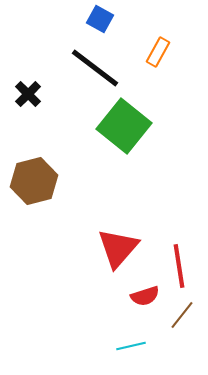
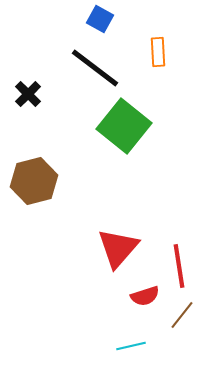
orange rectangle: rotated 32 degrees counterclockwise
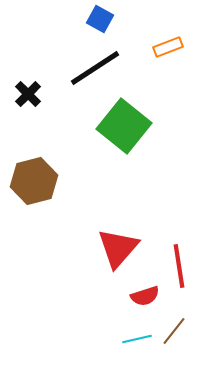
orange rectangle: moved 10 px right, 5 px up; rotated 72 degrees clockwise
black line: rotated 70 degrees counterclockwise
brown line: moved 8 px left, 16 px down
cyan line: moved 6 px right, 7 px up
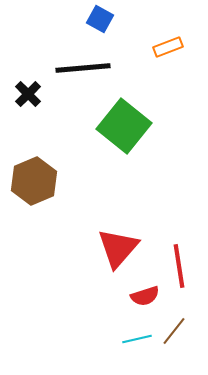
black line: moved 12 px left; rotated 28 degrees clockwise
brown hexagon: rotated 9 degrees counterclockwise
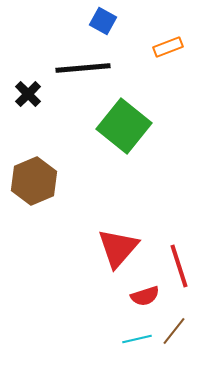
blue square: moved 3 px right, 2 px down
red line: rotated 9 degrees counterclockwise
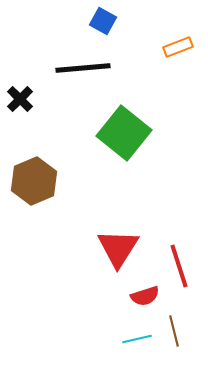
orange rectangle: moved 10 px right
black cross: moved 8 px left, 5 px down
green square: moved 7 px down
red triangle: rotated 9 degrees counterclockwise
brown line: rotated 52 degrees counterclockwise
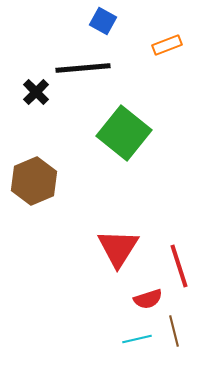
orange rectangle: moved 11 px left, 2 px up
black cross: moved 16 px right, 7 px up
red semicircle: moved 3 px right, 3 px down
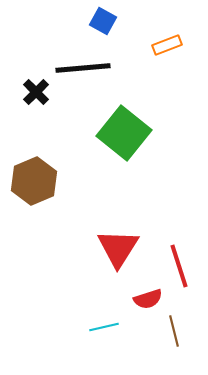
cyan line: moved 33 px left, 12 px up
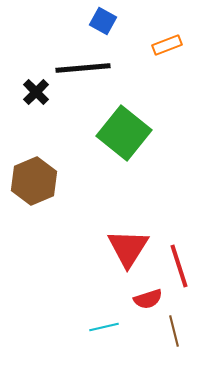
red triangle: moved 10 px right
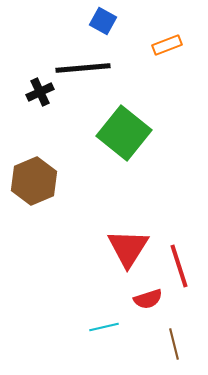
black cross: moved 4 px right; rotated 20 degrees clockwise
brown line: moved 13 px down
